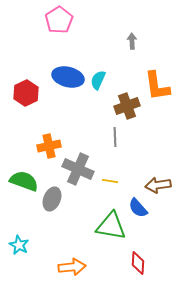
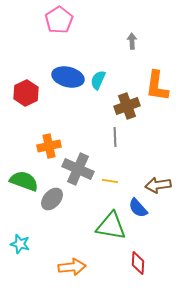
orange L-shape: rotated 16 degrees clockwise
gray ellipse: rotated 20 degrees clockwise
cyan star: moved 1 px right, 1 px up; rotated 12 degrees counterclockwise
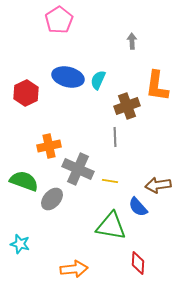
blue semicircle: moved 1 px up
orange arrow: moved 2 px right, 2 px down
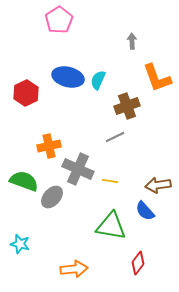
orange L-shape: moved 8 px up; rotated 28 degrees counterclockwise
gray line: rotated 66 degrees clockwise
gray ellipse: moved 2 px up
blue semicircle: moved 7 px right, 4 px down
red diamond: rotated 35 degrees clockwise
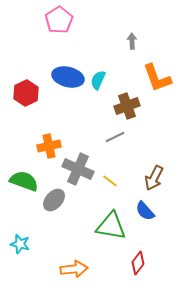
yellow line: rotated 28 degrees clockwise
brown arrow: moved 4 px left, 7 px up; rotated 55 degrees counterclockwise
gray ellipse: moved 2 px right, 3 px down
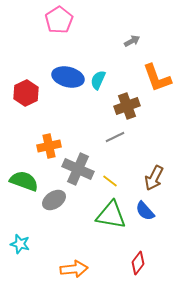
gray arrow: rotated 63 degrees clockwise
gray ellipse: rotated 15 degrees clockwise
green triangle: moved 11 px up
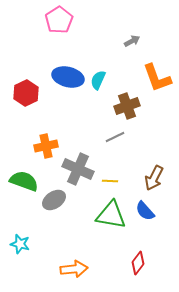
orange cross: moved 3 px left
yellow line: rotated 35 degrees counterclockwise
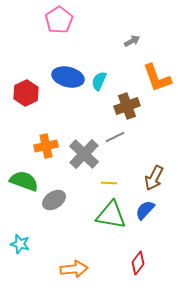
cyan semicircle: moved 1 px right, 1 px down
gray cross: moved 6 px right, 15 px up; rotated 20 degrees clockwise
yellow line: moved 1 px left, 2 px down
blue semicircle: moved 1 px up; rotated 85 degrees clockwise
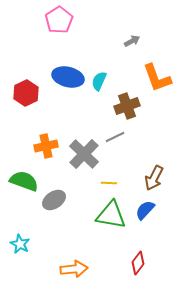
cyan star: rotated 12 degrees clockwise
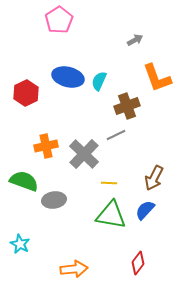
gray arrow: moved 3 px right, 1 px up
gray line: moved 1 px right, 2 px up
gray ellipse: rotated 25 degrees clockwise
